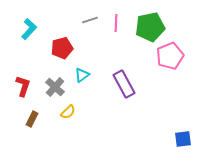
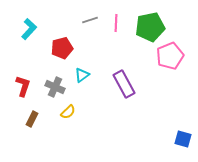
gray cross: rotated 18 degrees counterclockwise
blue square: rotated 24 degrees clockwise
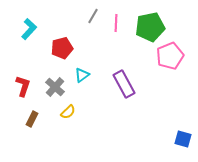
gray line: moved 3 px right, 4 px up; rotated 42 degrees counterclockwise
gray cross: rotated 18 degrees clockwise
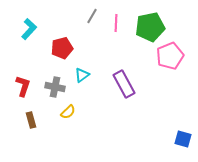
gray line: moved 1 px left
gray cross: rotated 30 degrees counterclockwise
brown rectangle: moved 1 px left, 1 px down; rotated 42 degrees counterclockwise
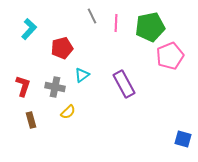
gray line: rotated 56 degrees counterclockwise
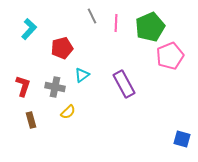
green pentagon: rotated 12 degrees counterclockwise
blue square: moved 1 px left
